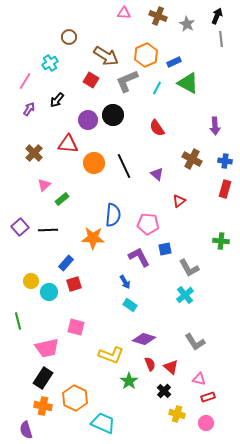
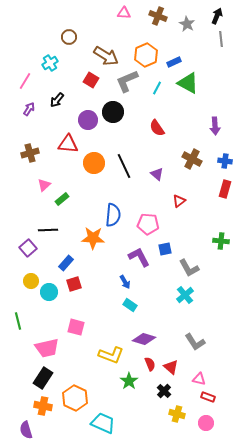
black circle at (113, 115): moved 3 px up
brown cross at (34, 153): moved 4 px left; rotated 30 degrees clockwise
purple square at (20, 227): moved 8 px right, 21 px down
red rectangle at (208, 397): rotated 40 degrees clockwise
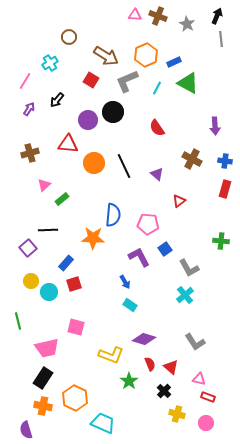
pink triangle at (124, 13): moved 11 px right, 2 px down
blue square at (165, 249): rotated 24 degrees counterclockwise
